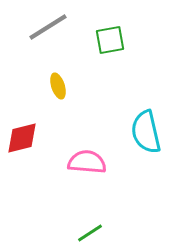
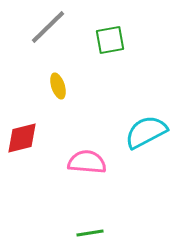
gray line: rotated 12 degrees counterclockwise
cyan semicircle: rotated 75 degrees clockwise
green line: rotated 24 degrees clockwise
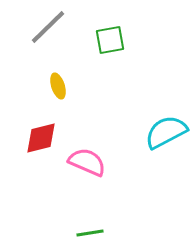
cyan semicircle: moved 20 px right
red diamond: moved 19 px right
pink semicircle: rotated 18 degrees clockwise
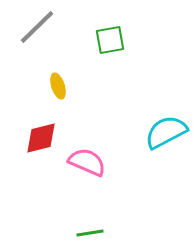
gray line: moved 11 px left
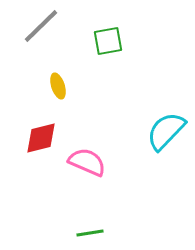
gray line: moved 4 px right, 1 px up
green square: moved 2 px left, 1 px down
cyan semicircle: moved 1 px up; rotated 18 degrees counterclockwise
